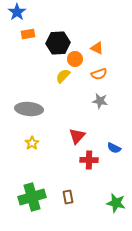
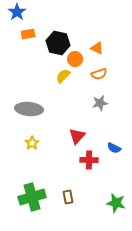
black hexagon: rotated 15 degrees clockwise
gray star: moved 2 px down; rotated 21 degrees counterclockwise
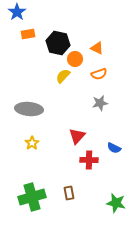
brown rectangle: moved 1 px right, 4 px up
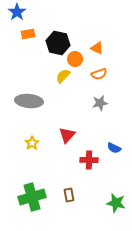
gray ellipse: moved 8 px up
red triangle: moved 10 px left, 1 px up
brown rectangle: moved 2 px down
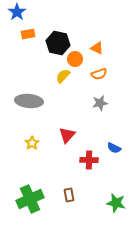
green cross: moved 2 px left, 2 px down; rotated 8 degrees counterclockwise
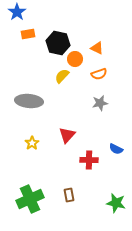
yellow semicircle: moved 1 px left
blue semicircle: moved 2 px right, 1 px down
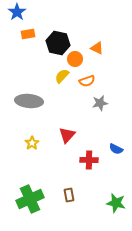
orange semicircle: moved 12 px left, 7 px down
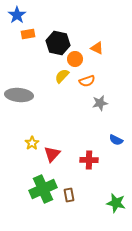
blue star: moved 3 px down
gray ellipse: moved 10 px left, 6 px up
red triangle: moved 15 px left, 19 px down
blue semicircle: moved 9 px up
green cross: moved 13 px right, 10 px up
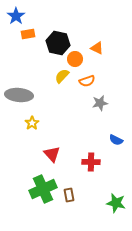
blue star: moved 1 px left, 1 px down
yellow star: moved 20 px up
red triangle: rotated 24 degrees counterclockwise
red cross: moved 2 px right, 2 px down
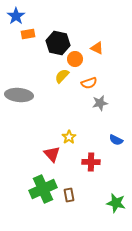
orange semicircle: moved 2 px right, 2 px down
yellow star: moved 37 px right, 14 px down
